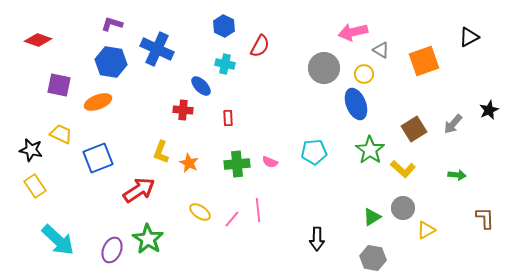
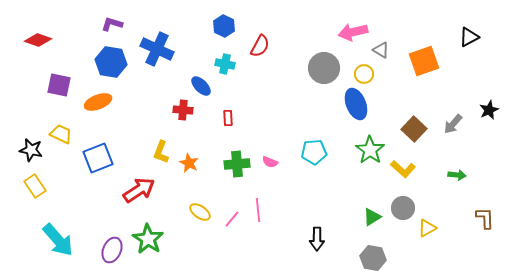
brown square at (414, 129): rotated 15 degrees counterclockwise
yellow triangle at (426, 230): moved 1 px right, 2 px up
cyan arrow at (58, 240): rotated 6 degrees clockwise
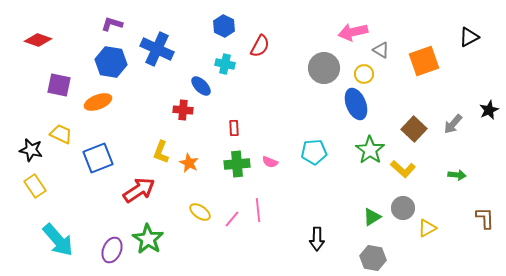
red rectangle at (228, 118): moved 6 px right, 10 px down
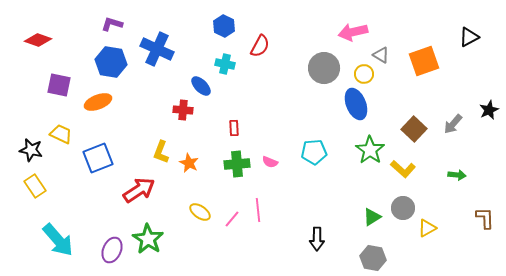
gray triangle at (381, 50): moved 5 px down
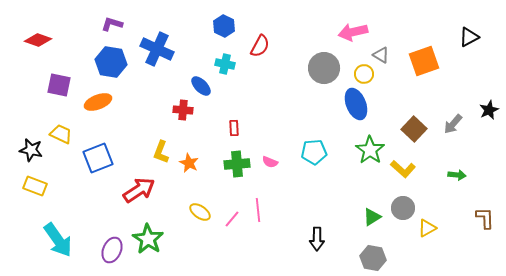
yellow rectangle at (35, 186): rotated 35 degrees counterclockwise
cyan arrow at (58, 240): rotated 6 degrees clockwise
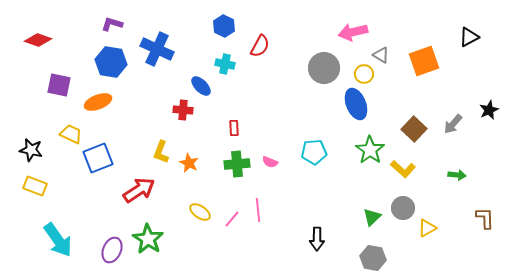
yellow trapezoid at (61, 134): moved 10 px right
green triangle at (372, 217): rotated 12 degrees counterclockwise
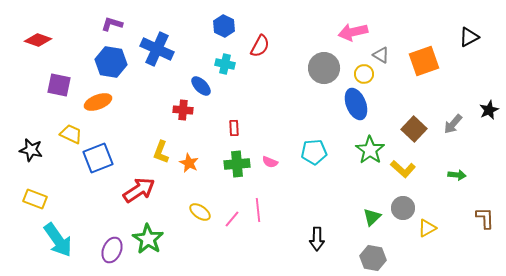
yellow rectangle at (35, 186): moved 13 px down
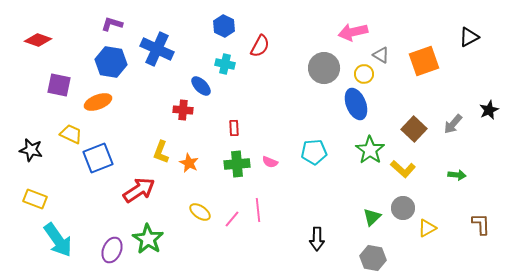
brown L-shape at (485, 218): moved 4 px left, 6 px down
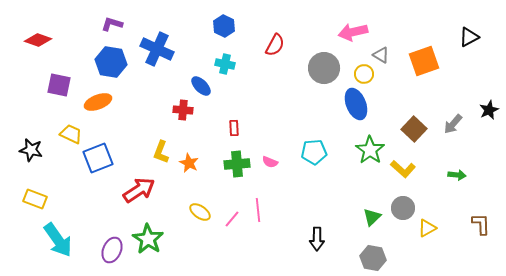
red semicircle at (260, 46): moved 15 px right, 1 px up
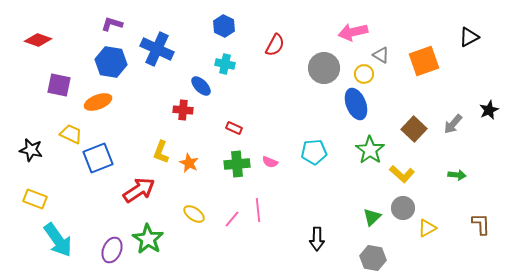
red rectangle at (234, 128): rotated 63 degrees counterclockwise
yellow L-shape at (403, 169): moved 1 px left, 5 px down
yellow ellipse at (200, 212): moved 6 px left, 2 px down
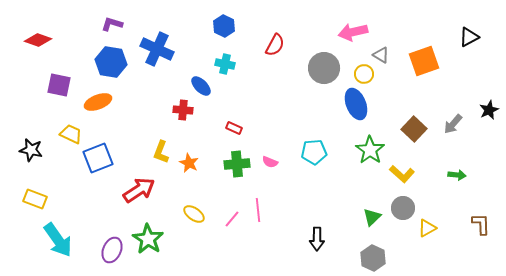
gray hexagon at (373, 258): rotated 15 degrees clockwise
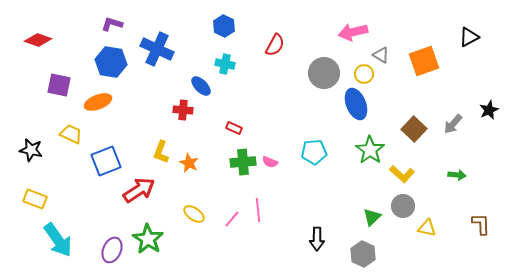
gray circle at (324, 68): moved 5 px down
blue square at (98, 158): moved 8 px right, 3 px down
green cross at (237, 164): moved 6 px right, 2 px up
gray circle at (403, 208): moved 2 px up
yellow triangle at (427, 228): rotated 42 degrees clockwise
gray hexagon at (373, 258): moved 10 px left, 4 px up
